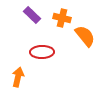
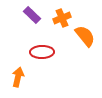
orange cross: rotated 36 degrees counterclockwise
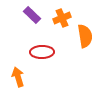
orange semicircle: rotated 30 degrees clockwise
orange arrow: rotated 30 degrees counterclockwise
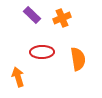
orange semicircle: moved 7 px left, 23 px down
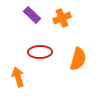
red ellipse: moved 2 px left
orange semicircle: rotated 25 degrees clockwise
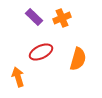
purple rectangle: moved 2 px right, 2 px down
red ellipse: moved 1 px right; rotated 25 degrees counterclockwise
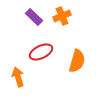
orange cross: moved 2 px up
orange semicircle: moved 1 px left, 2 px down
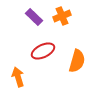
red ellipse: moved 2 px right, 1 px up
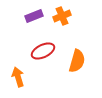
purple rectangle: moved 1 px up; rotated 66 degrees counterclockwise
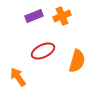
orange arrow: rotated 18 degrees counterclockwise
